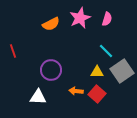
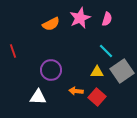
red square: moved 3 px down
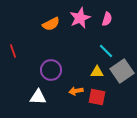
orange arrow: rotated 16 degrees counterclockwise
red square: rotated 30 degrees counterclockwise
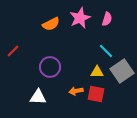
red line: rotated 64 degrees clockwise
purple circle: moved 1 px left, 3 px up
red square: moved 1 px left, 3 px up
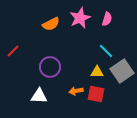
white triangle: moved 1 px right, 1 px up
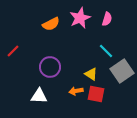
yellow triangle: moved 6 px left, 2 px down; rotated 32 degrees clockwise
